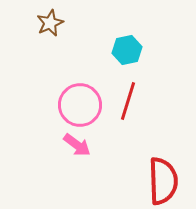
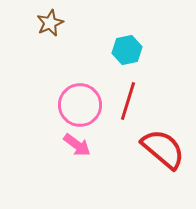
red semicircle: moved 32 px up; rotated 48 degrees counterclockwise
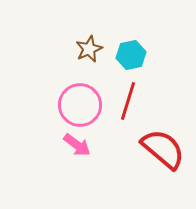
brown star: moved 39 px right, 26 px down
cyan hexagon: moved 4 px right, 5 px down
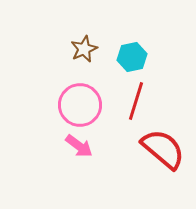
brown star: moved 5 px left
cyan hexagon: moved 1 px right, 2 px down
red line: moved 8 px right
pink arrow: moved 2 px right, 1 px down
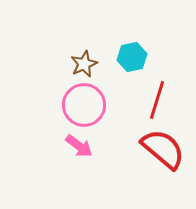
brown star: moved 15 px down
red line: moved 21 px right, 1 px up
pink circle: moved 4 px right
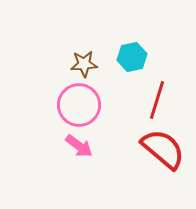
brown star: rotated 20 degrees clockwise
pink circle: moved 5 px left
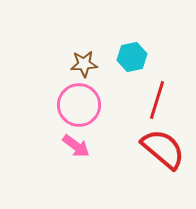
pink arrow: moved 3 px left
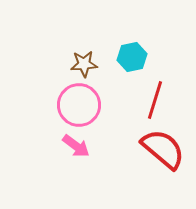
red line: moved 2 px left
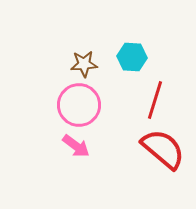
cyan hexagon: rotated 16 degrees clockwise
